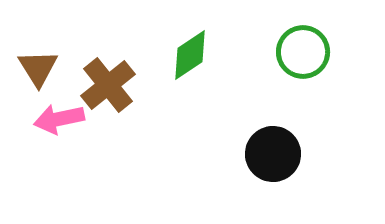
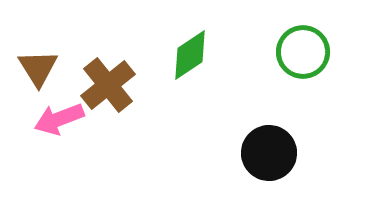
pink arrow: rotated 9 degrees counterclockwise
black circle: moved 4 px left, 1 px up
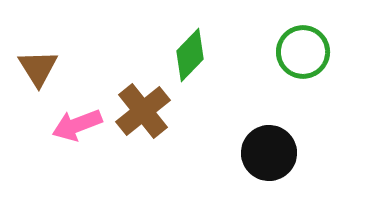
green diamond: rotated 12 degrees counterclockwise
brown cross: moved 35 px right, 26 px down
pink arrow: moved 18 px right, 6 px down
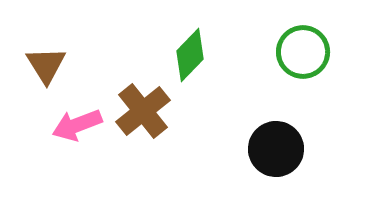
brown triangle: moved 8 px right, 3 px up
black circle: moved 7 px right, 4 px up
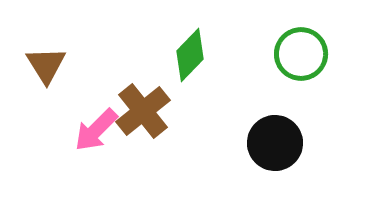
green circle: moved 2 px left, 2 px down
pink arrow: moved 19 px right, 5 px down; rotated 24 degrees counterclockwise
black circle: moved 1 px left, 6 px up
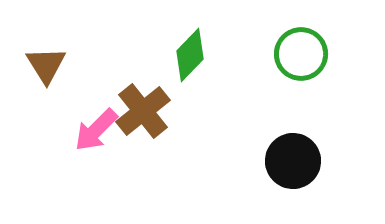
black circle: moved 18 px right, 18 px down
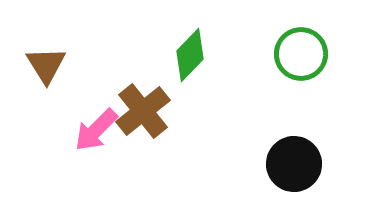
black circle: moved 1 px right, 3 px down
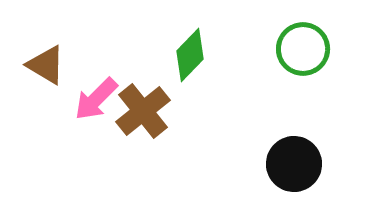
green circle: moved 2 px right, 5 px up
brown triangle: rotated 27 degrees counterclockwise
pink arrow: moved 31 px up
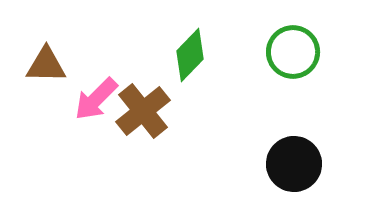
green circle: moved 10 px left, 3 px down
brown triangle: rotated 30 degrees counterclockwise
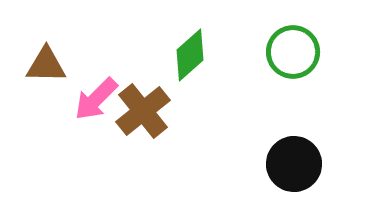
green diamond: rotated 4 degrees clockwise
